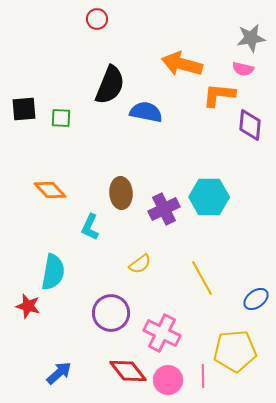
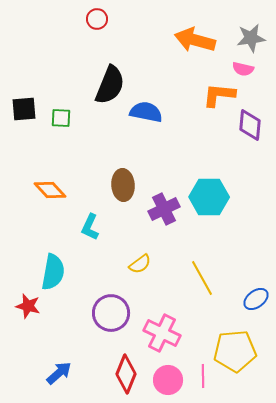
orange arrow: moved 13 px right, 24 px up
brown ellipse: moved 2 px right, 8 px up
red diamond: moved 2 px left, 3 px down; rotated 60 degrees clockwise
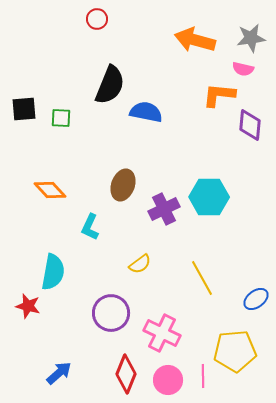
brown ellipse: rotated 24 degrees clockwise
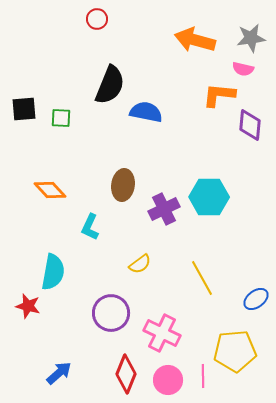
brown ellipse: rotated 12 degrees counterclockwise
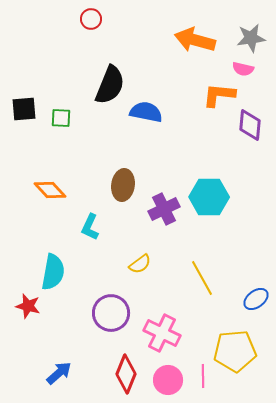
red circle: moved 6 px left
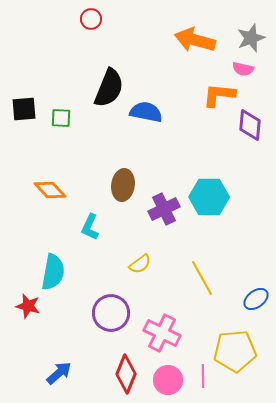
gray star: rotated 12 degrees counterclockwise
black semicircle: moved 1 px left, 3 px down
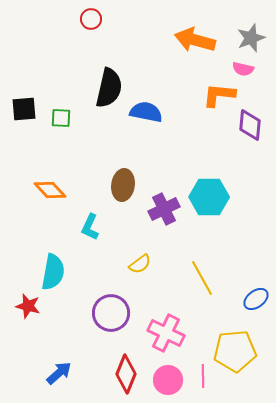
black semicircle: rotated 9 degrees counterclockwise
pink cross: moved 4 px right
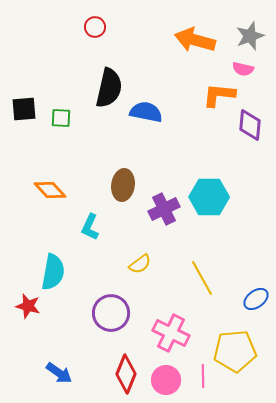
red circle: moved 4 px right, 8 px down
gray star: moved 1 px left, 2 px up
pink cross: moved 5 px right
blue arrow: rotated 76 degrees clockwise
pink circle: moved 2 px left
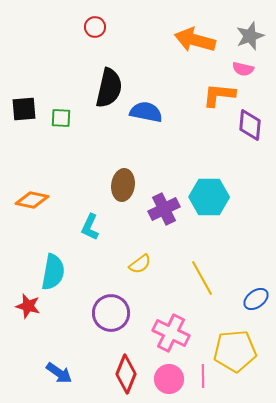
orange diamond: moved 18 px left, 10 px down; rotated 36 degrees counterclockwise
pink circle: moved 3 px right, 1 px up
